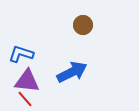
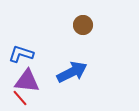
red line: moved 5 px left, 1 px up
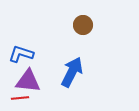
blue arrow: rotated 36 degrees counterclockwise
purple triangle: moved 1 px right
red line: rotated 54 degrees counterclockwise
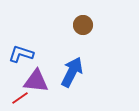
purple triangle: moved 8 px right
red line: rotated 30 degrees counterclockwise
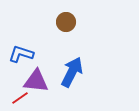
brown circle: moved 17 px left, 3 px up
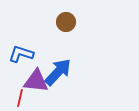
blue arrow: moved 14 px left; rotated 16 degrees clockwise
red line: rotated 42 degrees counterclockwise
